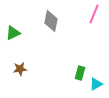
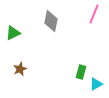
brown star: rotated 16 degrees counterclockwise
green rectangle: moved 1 px right, 1 px up
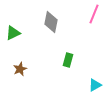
gray diamond: moved 1 px down
green rectangle: moved 13 px left, 12 px up
cyan triangle: moved 1 px left, 1 px down
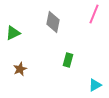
gray diamond: moved 2 px right
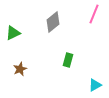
gray diamond: rotated 40 degrees clockwise
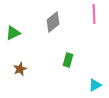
pink line: rotated 24 degrees counterclockwise
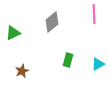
gray diamond: moved 1 px left
brown star: moved 2 px right, 2 px down
cyan triangle: moved 3 px right, 21 px up
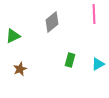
green triangle: moved 3 px down
green rectangle: moved 2 px right
brown star: moved 2 px left, 2 px up
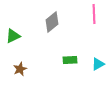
green rectangle: rotated 72 degrees clockwise
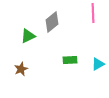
pink line: moved 1 px left, 1 px up
green triangle: moved 15 px right
brown star: moved 1 px right
